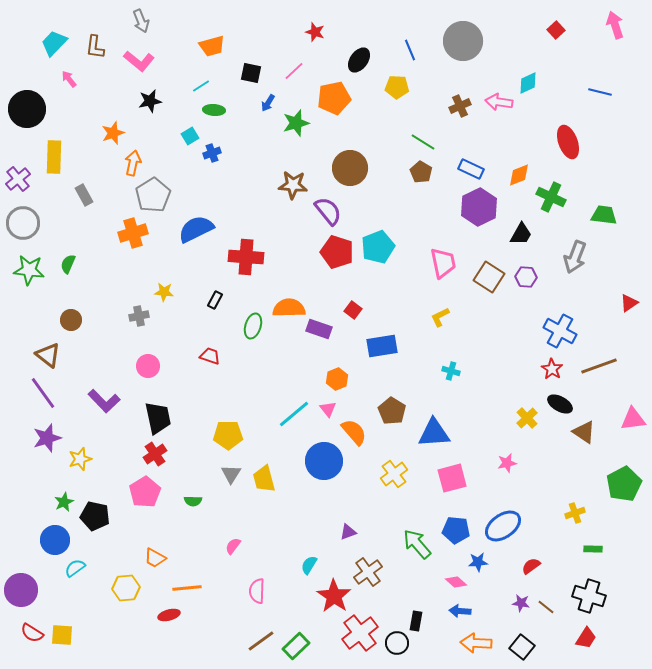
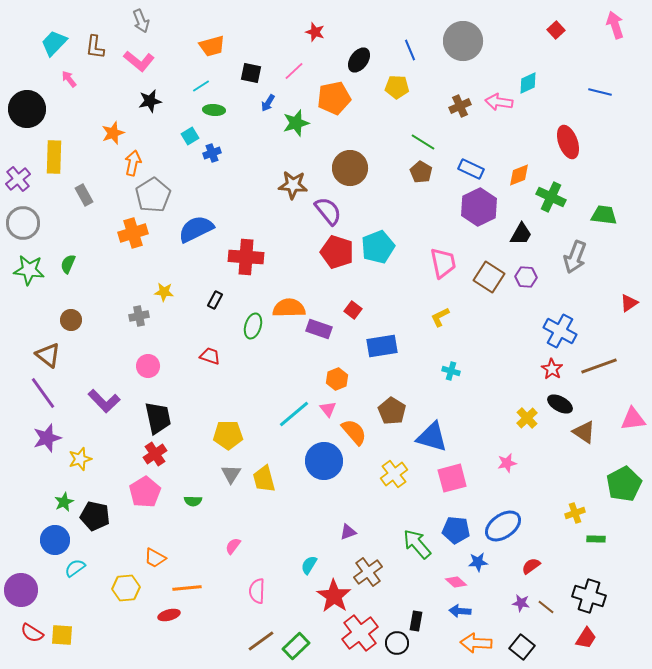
blue triangle at (434, 433): moved 2 px left, 4 px down; rotated 20 degrees clockwise
green rectangle at (593, 549): moved 3 px right, 10 px up
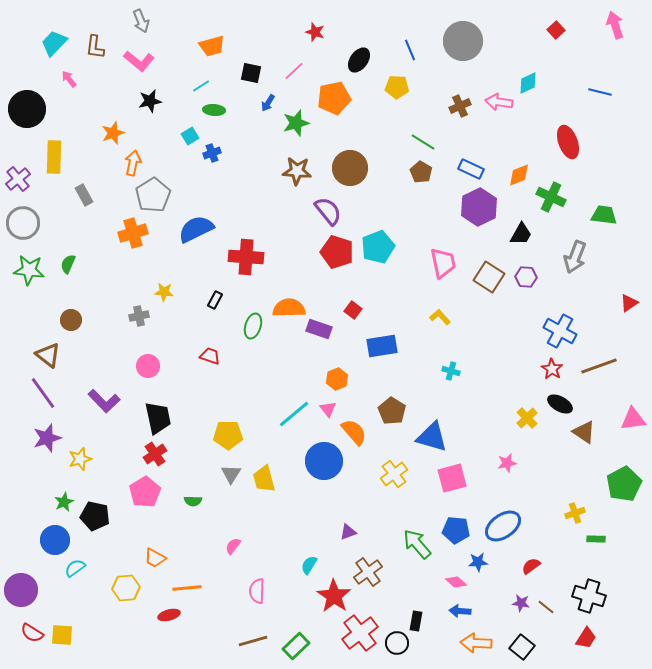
brown star at (293, 185): moved 4 px right, 14 px up
yellow L-shape at (440, 317): rotated 75 degrees clockwise
brown line at (261, 641): moved 8 px left; rotated 20 degrees clockwise
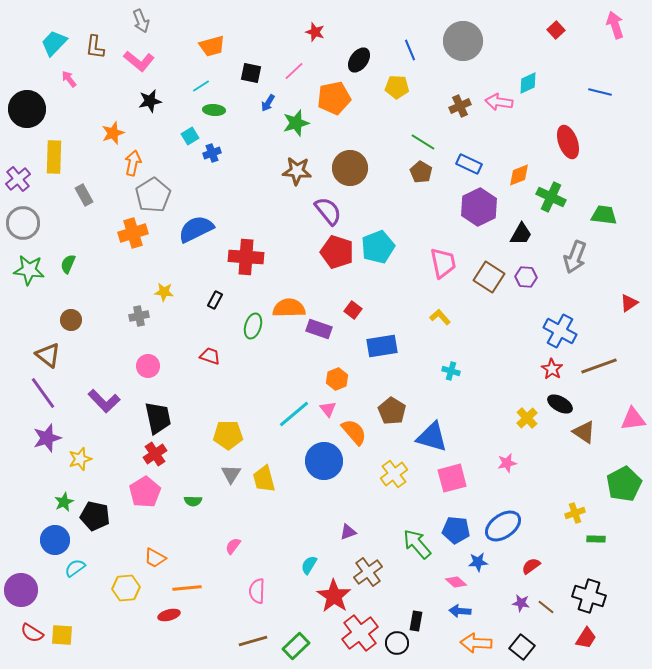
blue rectangle at (471, 169): moved 2 px left, 5 px up
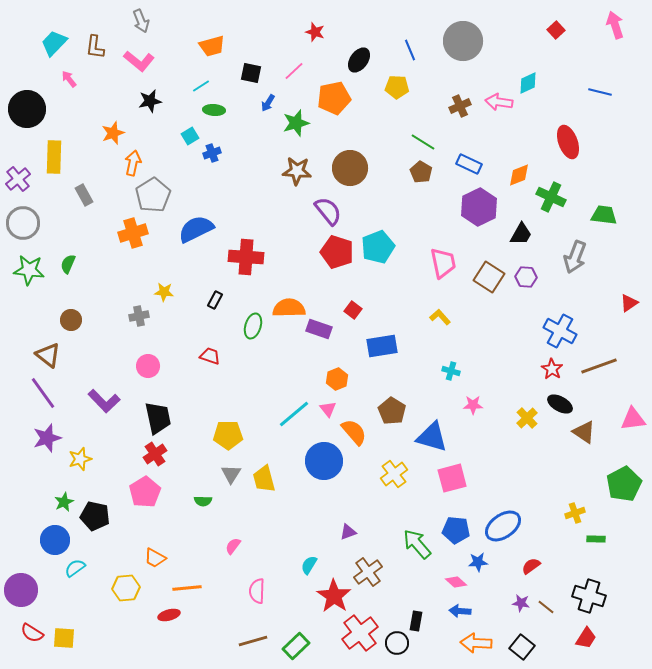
pink star at (507, 463): moved 34 px left, 58 px up; rotated 12 degrees clockwise
green semicircle at (193, 501): moved 10 px right
yellow square at (62, 635): moved 2 px right, 3 px down
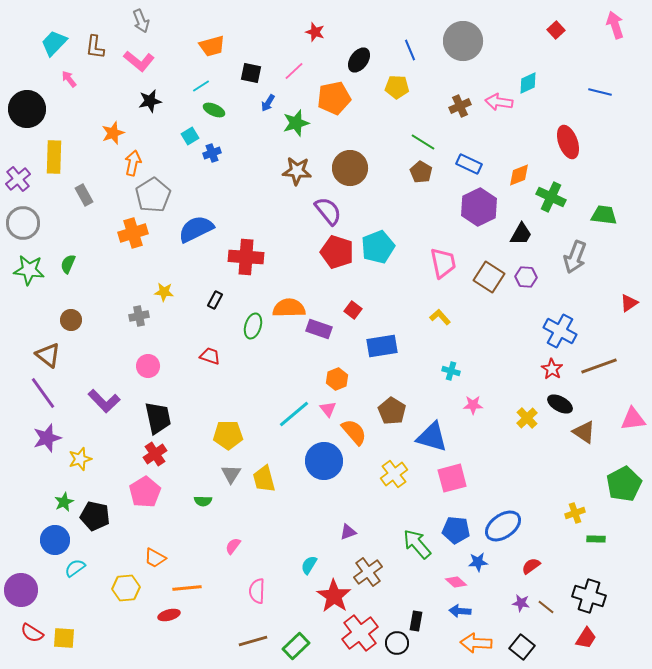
green ellipse at (214, 110): rotated 20 degrees clockwise
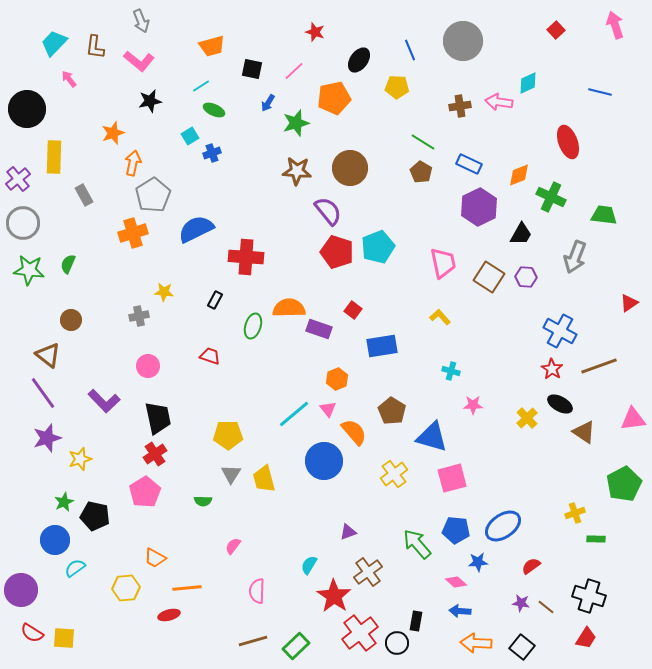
black square at (251, 73): moved 1 px right, 4 px up
brown cross at (460, 106): rotated 15 degrees clockwise
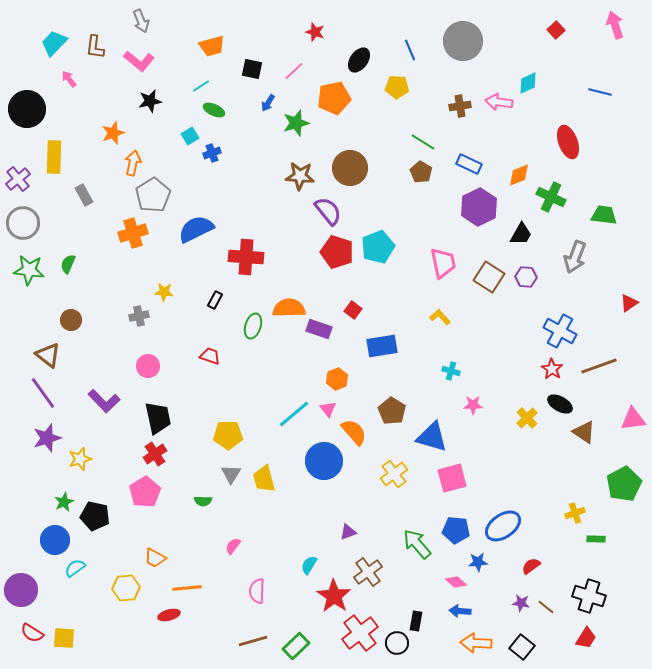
brown star at (297, 171): moved 3 px right, 5 px down
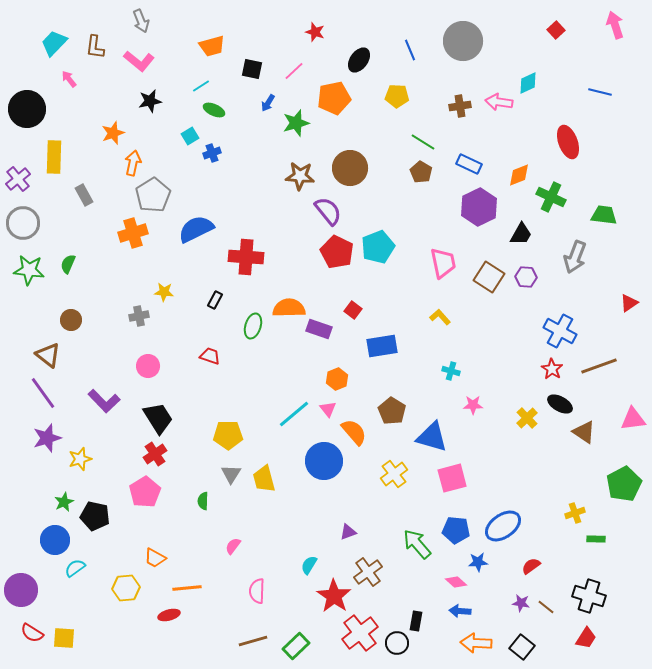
yellow pentagon at (397, 87): moved 9 px down
red pentagon at (337, 252): rotated 8 degrees clockwise
black trapezoid at (158, 418): rotated 20 degrees counterclockwise
green semicircle at (203, 501): rotated 90 degrees clockwise
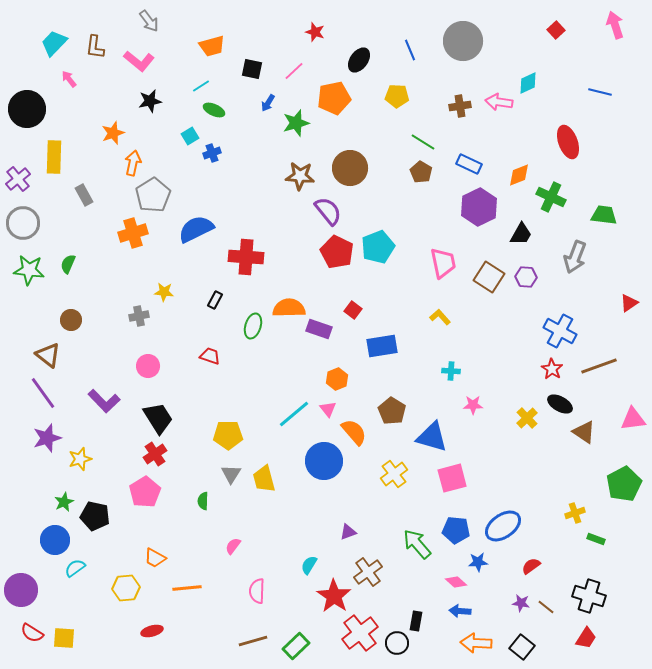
gray arrow at (141, 21): moved 8 px right; rotated 15 degrees counterclockwise
cyan cross at (451, 371): rotated 12 degrees counterclockwise
green rectangle at (596, 539): rotated 18 degrees clockwise
red ellipse at (169, 615): moved 17 px left, 16 px down
